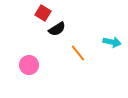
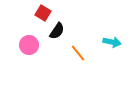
black semicircle: moved 2 px down; rotated 24 degrees counterclockwise
pink circle: moved 20 px up
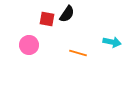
red square: moved 4 px right, 6 px down; rotated 21 degrees counterclockwise
black semicircle: moved 10 px right, 17 px up
orange line: rotated 36 degrees counterclockwise
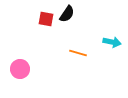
red square: moved 1 px left
pink circle: moved 9 px left, 24 px down
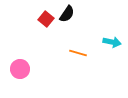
red square: rotated 28 degrees clockwise
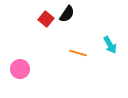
cyan arrow: moved 2 px left, 3 px down; rotated 48 degrees clockwise
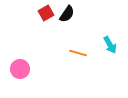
red square: moved 6 px up; rotated 21 degrees clockwise
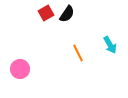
orange line: rotated 48 degrees clockwise
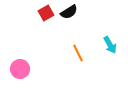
black semicircle: moved 2 px right, 2 px up; rotated 24 degrees clockwise
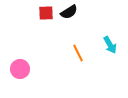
red square: rotated 28 degrees clockwise
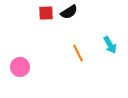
pink circle: moved 2 px up
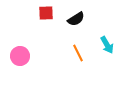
black semicircle: moved 7 px right, 7 px down
cyan arrow: moved 3 px left
pink circle: moved 11 px up
